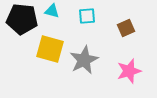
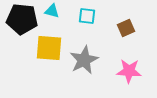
cyan square: rotated 12 degrees clockwise
yellow square: moved 1 px left, 1 px up; rotated 12 degrees counterclockwise
pink star: rotated 20 degrees clockwise
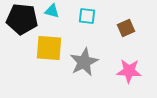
gray star: moved 2 px down
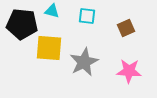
black pentagon: moved 5 px down
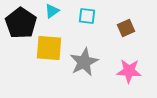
cyan triangle: rotated 49 degrees counterclockwise
black pentagon: moved 1 px left, 1 px up; rotated 28 degrees clockwise
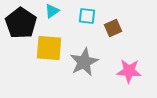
brown square: moved 13 px left
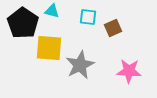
cyan triangle: rotated 49 degrees clockwise
cyan square: moved 1 px right, 1 px down
black pentagon: moved 2 px right
gray star: moved 4 px left, 3 px down
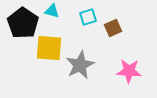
cyan square: rotated 24 degrees counterclockwise
